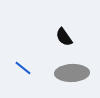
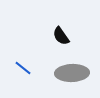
black semicircle: moved 3 px left, 1 px up
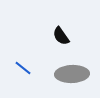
gray ellipse: moved 1 px down
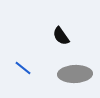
gray ellipse: moved 3 px right
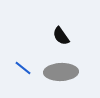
gray ellipse: moved 14 px left, 2 px up
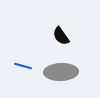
blue line: moved 2 px up; rotated 24 degrees counterclockwise
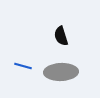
black semicircle: rotated 18 degrees clockwise
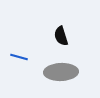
blue line: moved 4 px left, 9 px up
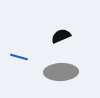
black semicircle: rotated 84 degrees clockwise
